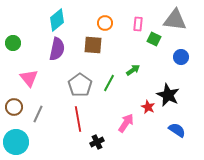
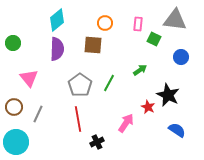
purple semicircle: rotated 10 degrees counterclockwise
green arrow: moved 7 px right
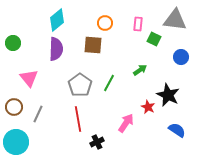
purple semicircle: moved 1 px left
